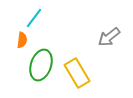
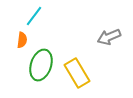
cyan line: moved 2 px up
gray arrow: rotated 15 degrees clockwise
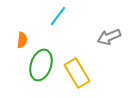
cyan line: moved 24 px right
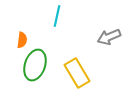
cyan line: moved 1 px left; rotated 25 degrees counterclockwise
green ellipse: moved 6 px left
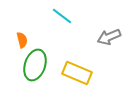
cyan line: moved 5 px right; rotated 65 degrees counterclockwise
orange semicircle: rotated 21 degrees counterclockwise
yellow rectangle: rotated 36 degrees counterclockwise
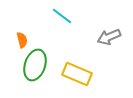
yellow rectangle: moved 1 px down
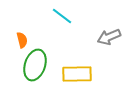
yellow rectangle: rotated 24 degrees counterclockwise
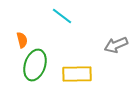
gray arrow: moved 7 px right, 8 px down
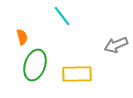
cyan line: rotated 15 degrees clockwise
orange semicircle: moved 3 px up
